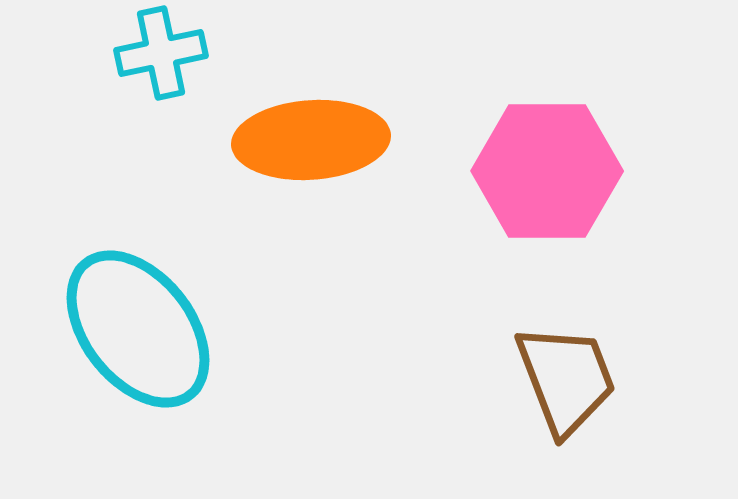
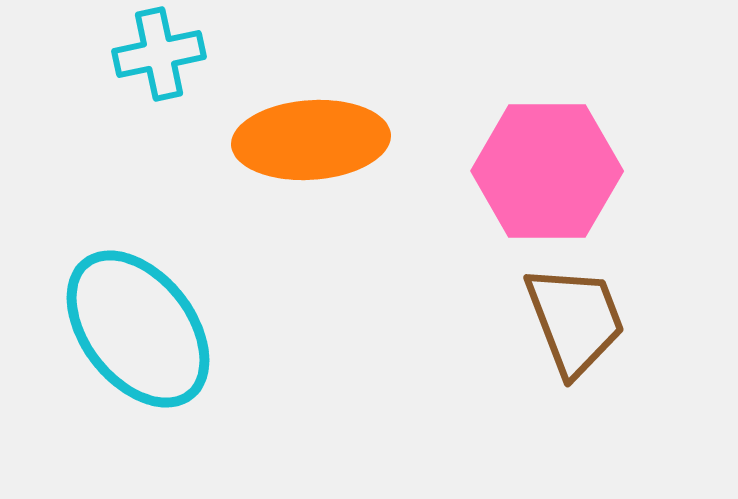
cyan cross: moved 2 px left, 1 px down
brown trapezoid: moved 9 px right, 59 px up
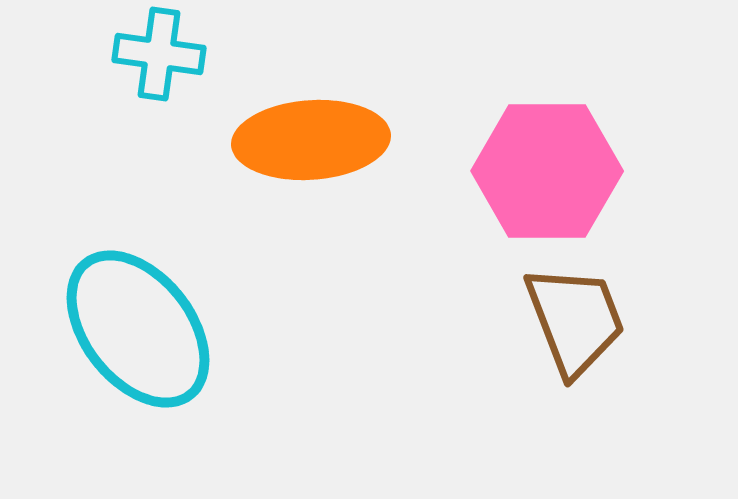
cyan cross: rotated 20 degrees clockwise
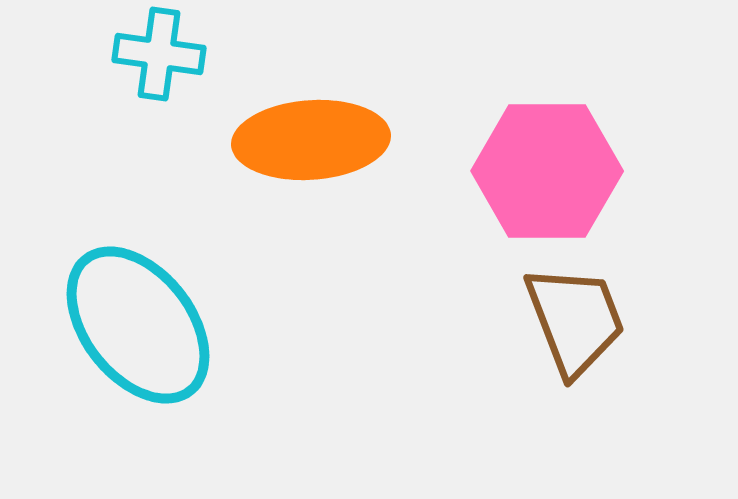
cyan ellipse: moved 4 px up
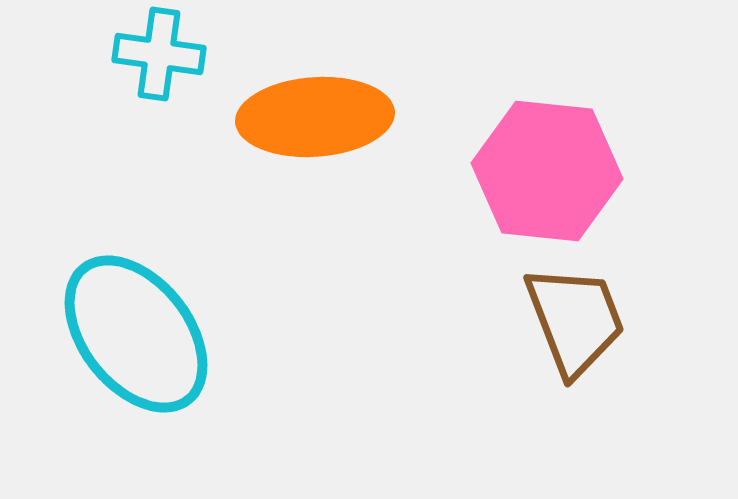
orange ellipse: moved 4 px right, 23 px up
pink hexagon: rotated 6 degrees clockwise
cyan ellipse: moved 2 px left, 9 px down
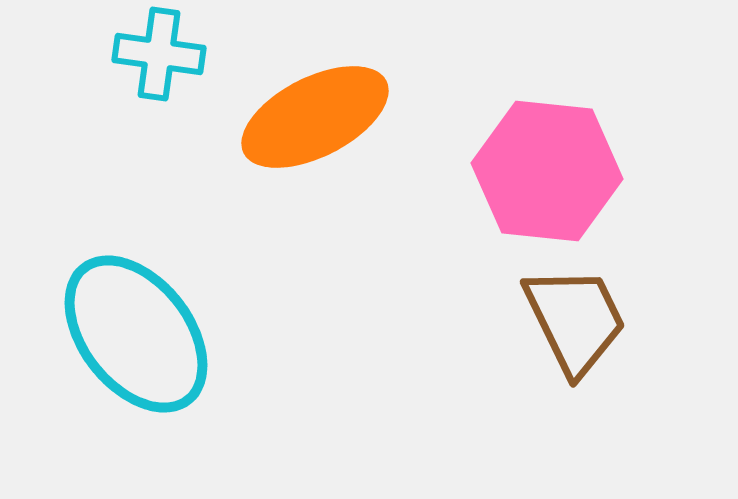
orange ellipse: rotated 23 degrees counterclockwise
brown trapezoid: rotated 5 degrees counterclockwise
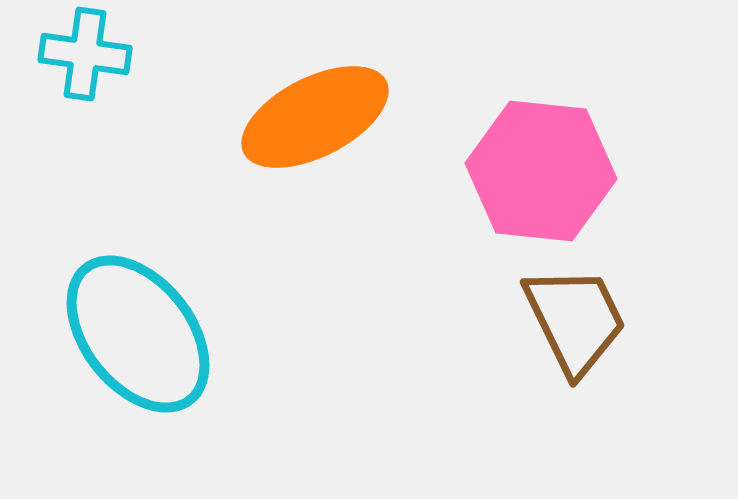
cyan cross: moved 74 px left
pink hexagon: moved 6 px left
cyan ellipse: moved 2 px right
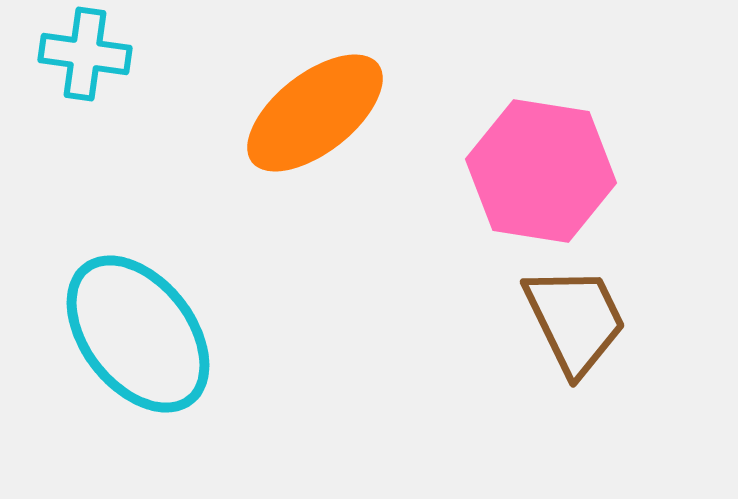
orange ellipse: moved 4 px up; rotated 11 degrees counterclockwise
pink hexagon: rotated 3 degrees clockwise
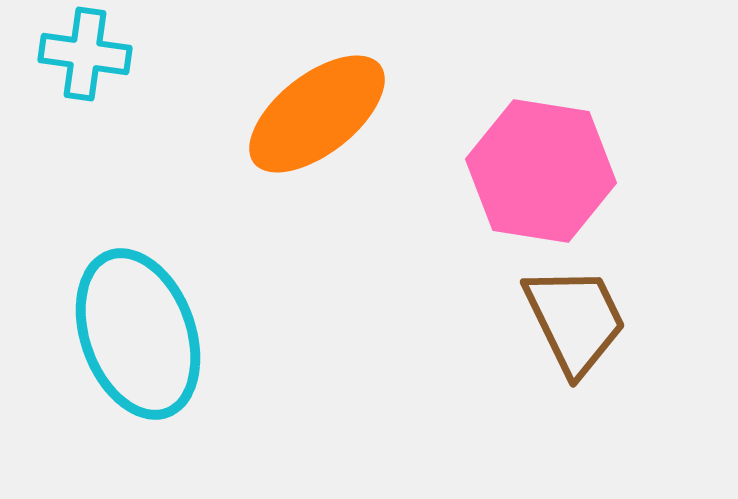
orange ellipse: moved 2 px right, 1 px down
cyan ellipse: rotated 18 degrees clockwise
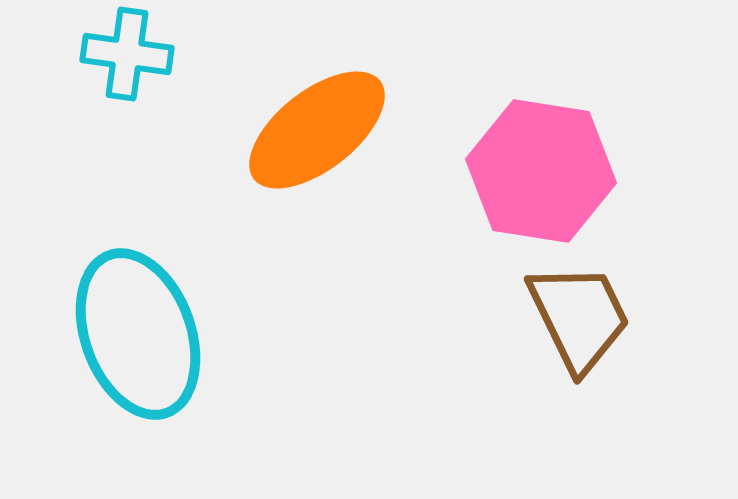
cyan cross: moved 42 px right
orange ellipse: moved 16 px down
brown trapezoid: moved 4 px right, 3 px up
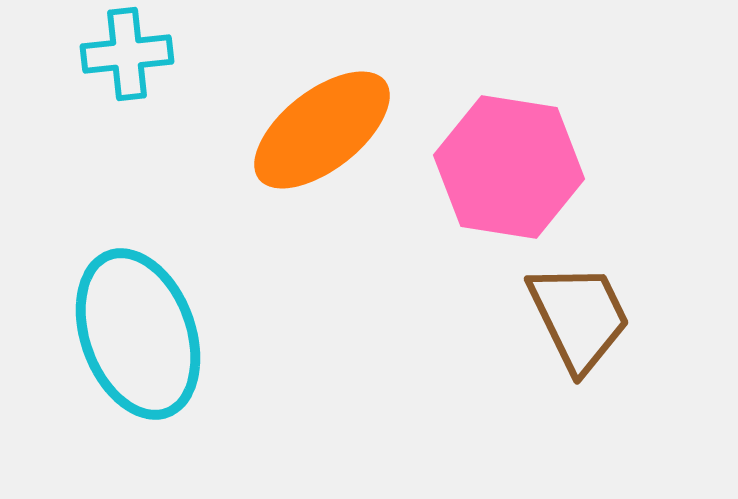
cyan cross: rotated 14 degrees counterclockwise
orange ellipse: moved 5 px right
pink hexagon: moved 32 px left, 4 px up
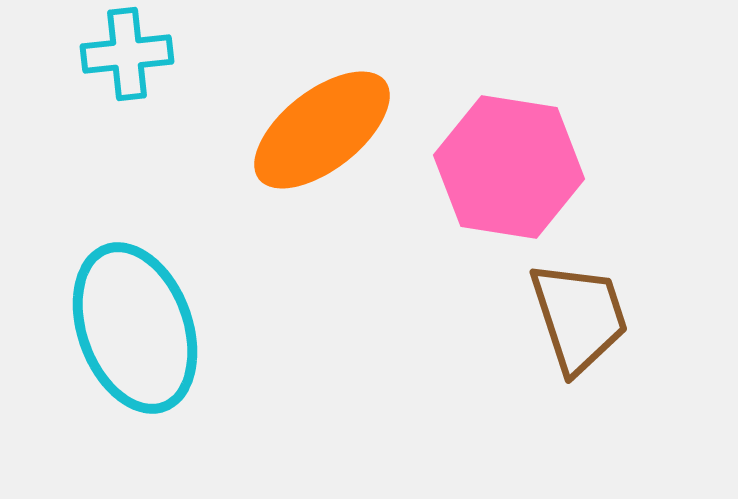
brown trapezoid: rotated 8 degrees clockwise
cyan ellipse: moved 3 px left, 6 px up
